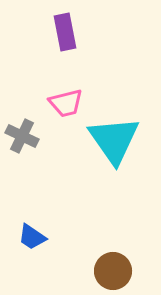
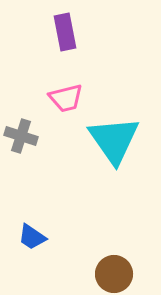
pink trapezoid: moved 5 px up
gray cross: moved 1 px left; rotated 8 degrees counterclockwise
brown circle: moved 1 px right, 3 px down
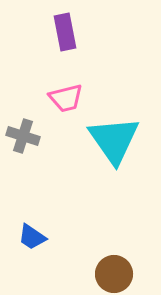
gray cross: moved 2 px right
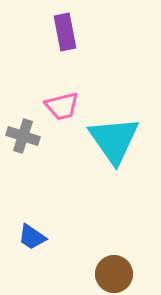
pink trapezoid: moved 4 px left, 8 px down
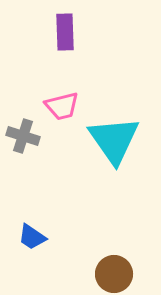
purple rectangle: rotated 9 degrees clockwise
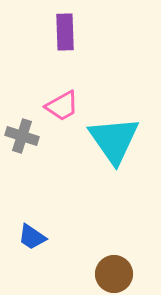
pink trapezoid: rotated 15 degrees counterclockwise
gray cross: moved 1 px left
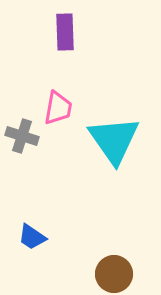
pink trapezoid: moved 4 px left, 2 px down; rotated 51 degrees counterclockwise
